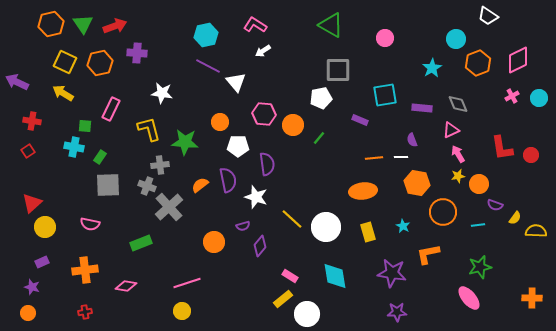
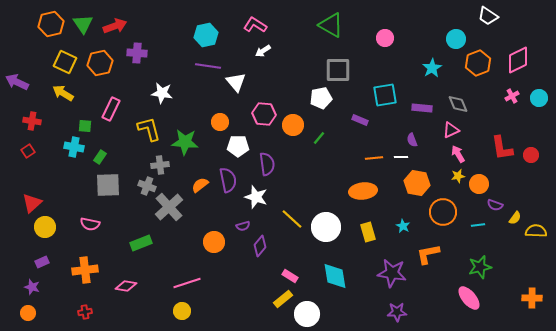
purple line at (208, 66): rotated 20 degrees counterclockwise
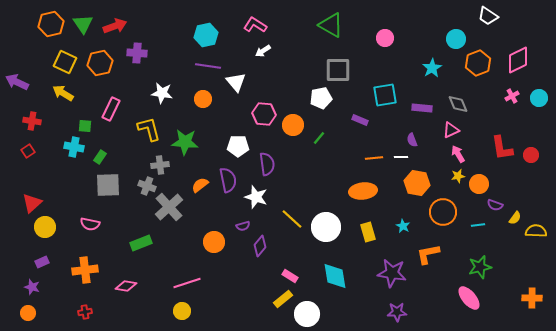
orange circle at (220, 122): moved 17 px left, 23 px up
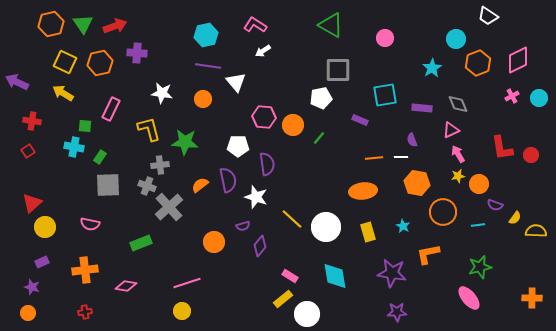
pink hexagon at (264, 114): moved 3 px down
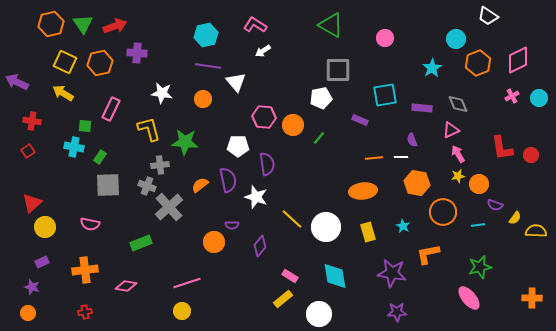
purple semicircle at (243, 226): moved 11 px left, 1 px up; rotated 16 degrees clockwise
white circle at (307, 314): moved 12 px right
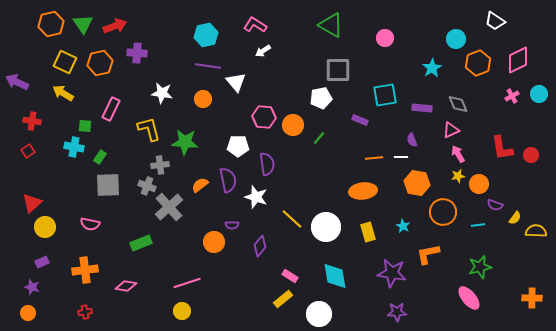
white trapezoid at (488, 16): moved 7 px right, 5 px down
cyan circle at (539, 98): moved 4 px up
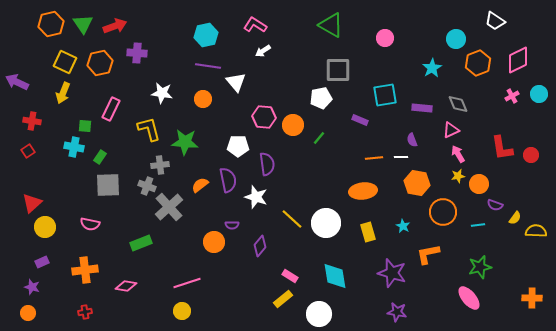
yellow arrow at (63, 93): rotated 100 degrees counterclockwise
white circle at (326, 227): moved 4 px up
purple star at (392, 273): rotated 8 degrees clockwise
purple star at (397, 312): rotated 12 degrees clockwise
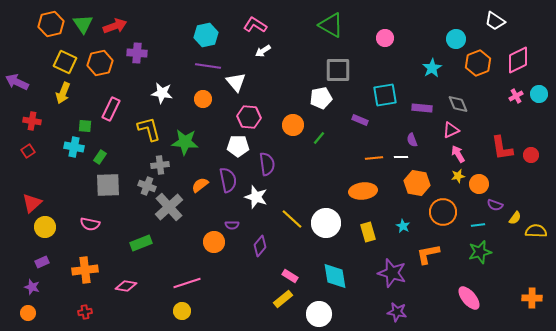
pink cross at (512, 96): moved 4 px right
pink hexagon at (264, 117): moved 15 px left
green star at (480, 267): moved 15 px up
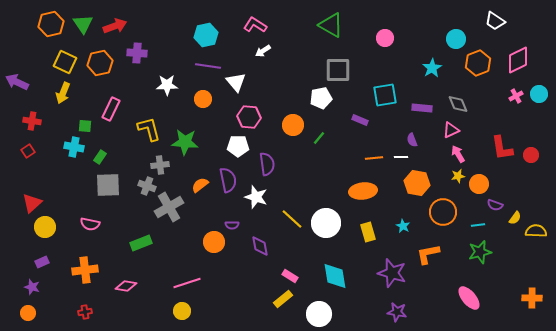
white star at (162, 93): moved 5 px right, 8 px up; rotated 10 degrees counterclockwise
gray cross at (169, 207): rotated 12 degrees clockwise
purple diamond at (260, 246): rotated 50 degrees counterclockwise
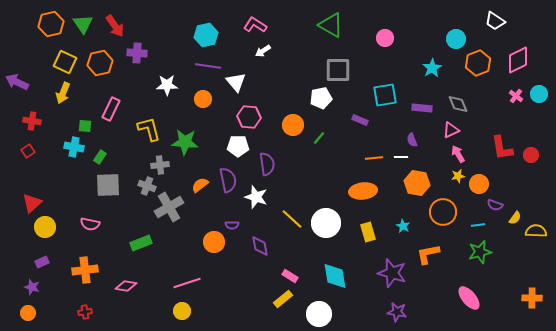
red arrow at (115, 26): rotated 75 degrees clockwise
pink cross at (516, 96): rotated 24 degrees counterclockwise
